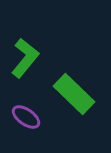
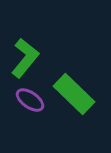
purple ellipse: moved 4 px right, 17 px up
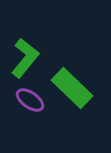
green rectangle: moved 2 px left, 6 px up
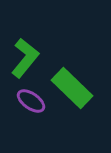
purple ellipse: moved 1 px right, 1 px down
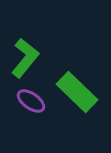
green rectangle: moved 5 px right, 4 px down
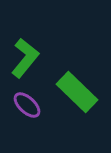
purple ellipse: moved 4 px left, 4 px down; rotated 8 degrees clockwise
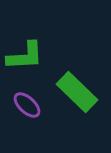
green L-shape: moved 2 px up; rotated 48 degrees clockwise
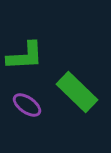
purple ellipse: rotated 8 degrees counterclockwise
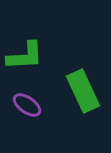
green rectangle: moved 6 px right, 1 px up; rotated 21 degrees clockwise
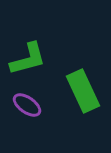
green L-shape: moved 3 px right, 3 px down; rotated 12 degrees counterclockwise
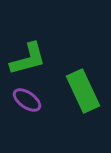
purple ellipse: moved 5 px up
